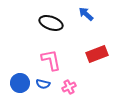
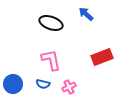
red rectangle: moved 5 px right, 3 px down
blue circle: moved 7 px left, 1 px down
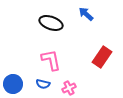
red rectangle: rotated 35 degrees counterclockwise
pink cross: moved 1 px down
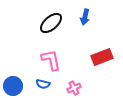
blue arrow: moved 1 px left, 3 px down; rotated 119 degrees counterclockwise
black ellipse: rotated 60 degrees counterclockwise
red rectangle: rotated 35 degrees clockwise
blue circle: moved 2 px down
pink cross: moved 5 px right
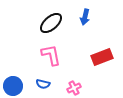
pink L-shape: moved 5 px up
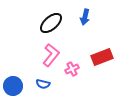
pink L-shape: rotated 50 degrees clockwise
pink cross: moved 2 px left, 19 px up
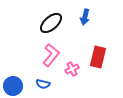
red rectangle: moved 4 px left; rotated 55 degrees counterclockwise
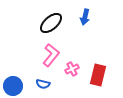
red rectangle: moved 18 px down
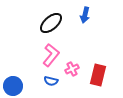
blue arrow: moved 2 px up
blue semicircle: moved 8 px right, 3 px up
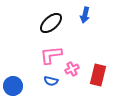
pink L-shape: rotated 135 degrees counterclockwise
